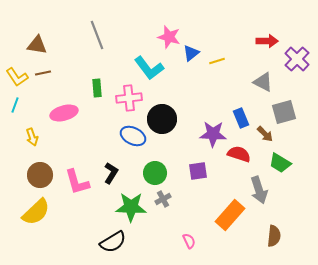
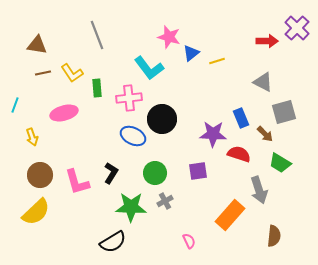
purple cross: moved 31 px up
yellow L-shape: moved 55 px right, 4 px up
gray cross: moved 2 px right, 2 px down
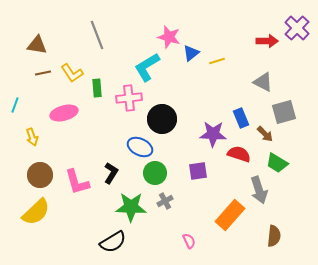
cyan L-shape: moved 2 px left, 1 px up; rotated 96 degrees clockwise
blue ellipse: moved 7 px right, 11 px down
green trapezoid: moved 3 px left
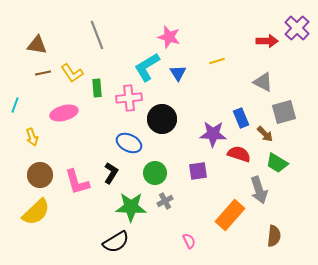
blue triangle: moved 13 px left, 20 px down; rotated 24 degrees counterclockwise
blue ellipse: moved 11 px left, 4 px up
black semicircle: moved 3 px right
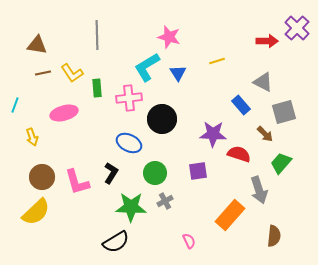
gray line: rotated 20 degrees clockwise
blue rectangle: moved 13 px up; rotated 18 degrees counterclockwise
green trapezoid: moved 4 px right; rotated 100 degrees clockwise
brown circle: moved 2 px right, 2 px down
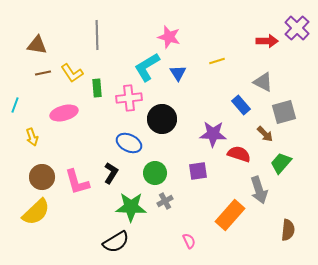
brown semicircle: moved 14 px right, 6 px up
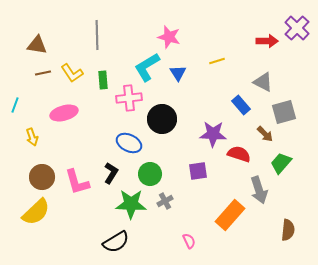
green rectangle: moved 6 px right, 8 px up
green circle: moved 5 px left, 1 px down
green star: moved 3 px up
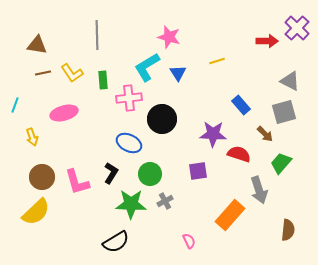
gray triangle: moved 27 px right, 1 px up
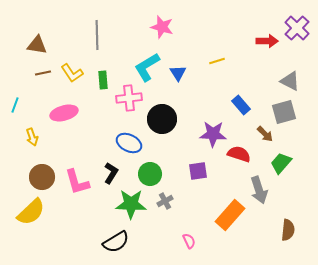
pink star: moved 7 px left, 10 px up
yellow semicircle: moved 5 px left
